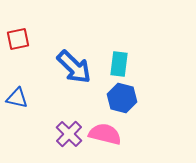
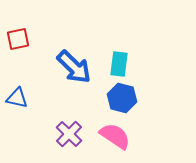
pink semicircle: moved 10 px right, 2 px down; rotated 20 degrees clockwise
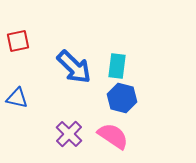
red square: moved 2 px down
cyan rectangle: moved 2 px left, 2 px down
pink semicircle: moved 2 px left
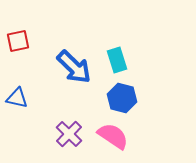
cyan rectangle: moved 6 px up; rotated 25 degrees counterclockwise
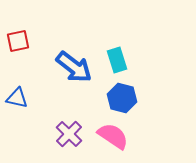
blue arrow: rotated 6 degrees counterclockwise
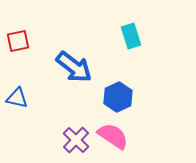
cyan rectangle: moved 14 px right, 24 px up
blue hexagon: moved 4 px left, 1 px up; rotated 20 degrees clockwise
purple cross: moved 7 px right, 6 px down
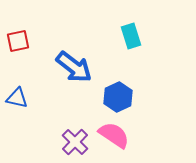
pink semicircle: moved 1 px right, 1 px up
purple cross: moved 1 px left, 2 px down
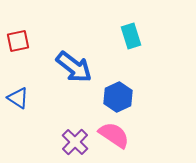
blue triangle: moved 1 px right; rotated 20 degrees clockwise
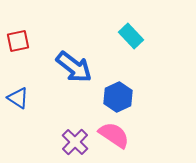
cyan rectangle: rotated 25 degrees counterclockwise
